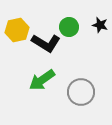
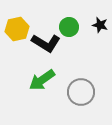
yellow hexagon: moved 1 px up
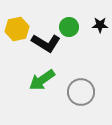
black star: rotated 14 degrees counterclockwise
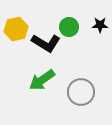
yellow hexagon: moved 1 px left
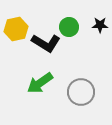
green arrow: moved 2 px left, 3 px down
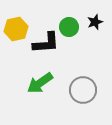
black star: moved 5 px left, 3 px up; rotated 21 degrees counterclockwise
black L-shape: rotated 36 degrees counterclockwise
gray circle: moved 2 px right, 2 px up
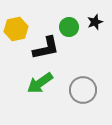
black L-shape: moved 5 px down; rotated 8 degrees counterclockwise
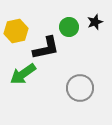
yellow hexagon: moved 2 px down
green arrow: moved 17 px left, 9 px up
gray circle: moved 3 px left, 2 px up
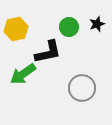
black star: moved 2 px right, 2 px down
yellow hexagon: moved 2 px up
black L-shape: moved 2 px right, 4 px down
gray circle: moved 2 px right
